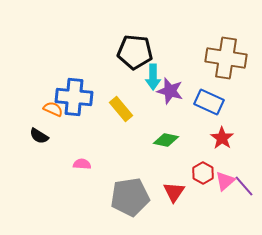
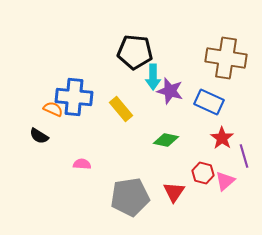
red hexagon: rotated 15 degrees counterclockwise
purple line: moved 30 px up; rotated 25 degrees clockwise
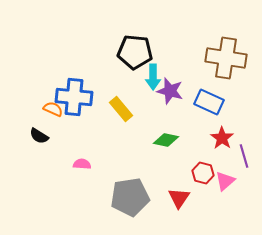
red triangle: moved 5 px right, 6 px down
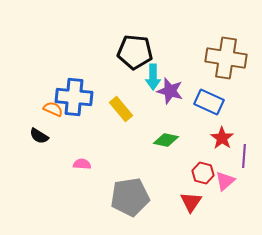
purple line: rotated 20 degrees clockwise
red triangle: moved 12 px right, 4 px down
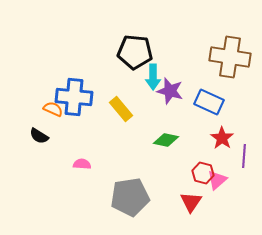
brown cross: moved 4 px right, 1 px up
pink triangle: moved 8 px left, 1 px up
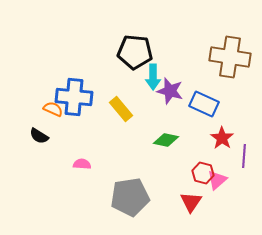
blue rectangle: moved 5 px left, 2 px down
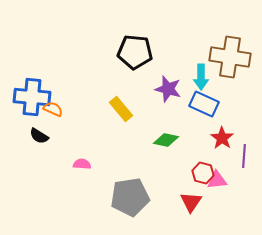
cyan arrow: moved 48 px right
purple star: moved 2 px left, 2 px up
blue cross: moved 42 px left
pink triangle: rotated 35 degrees clockwise
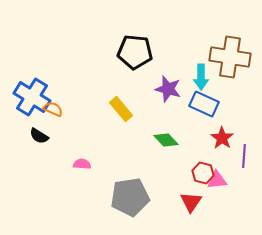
blue cross: rotated 27 degrees clockwise
green diamond: rotated 35 degrees clockwise
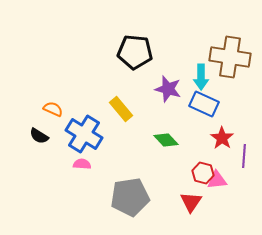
blue cross: moved 52 px right, 37 px down
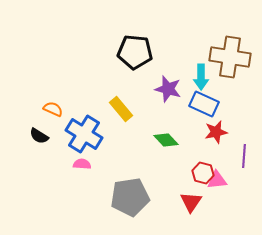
red star: moved 6 px left, 6 px up; rotated 25 degrees clockwise
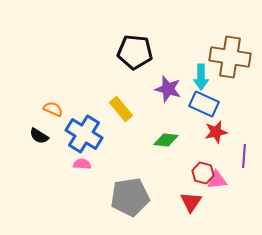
green diamond: rotated 40 degrees counterclockwise
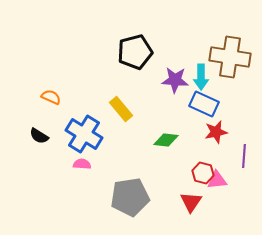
black pentagon: rotated 20 degrees counterclockwise
purple star: moved 7 px right, 9 px up; rotated 12 degrees counterclockwise
orange semicircle: moved 2 px left, 12 px up
